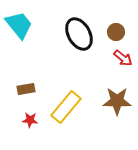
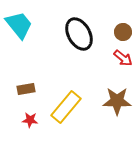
brown circle: moved 7 px right
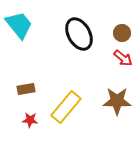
brown circle: moved 1 px left, 1 px down
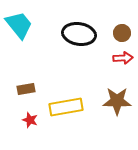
black ellipse: rotated 52 degrees counterclockwise
red arrow: rotated 42 degrees counterclockwise
yellow rectangle: rotated 40 degrees clockwise
red star: rotated 14 degrees clockwise
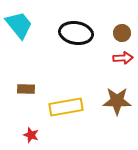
black ellipse: moved 3 px left, 1 px up
brown rectangle: rotated 12 degrees clockwise
red star: moved 1 px right, 15 px down
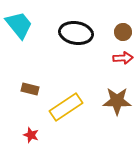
brown circle: moved 1 px right, 1 px up
brown rectangle: moved 4 px right; rotated 12 degrees clockwise
yellow rectangle: rotated 24 degrees counterclockwise
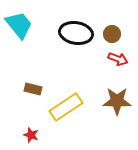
brown circle: moved 11 px left, 2 px down
red arrow: moved 5 px left, 1 px down; rotated 24 degrees clockwise
brown rectangle: moved 3 px right
